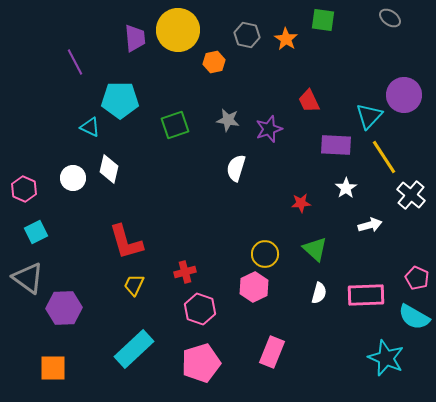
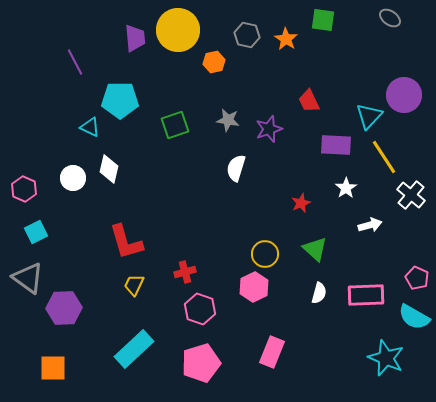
red star at (301, 203): rotated 18 degrees counterclockwise
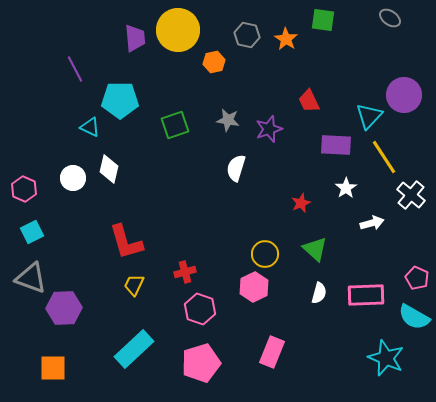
purple line at (75, 62): moved 7 px down
white arrow at (370, 225): moved 2 px right, 2 px up
cyan square at (36, 232): moved 4 px left
gray triangle at (28, 278): moved 3 px right; rotated 16 degrees counterclockwise
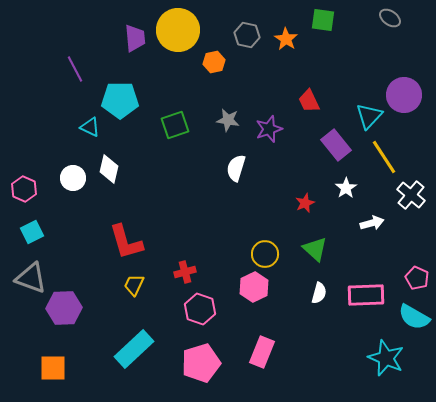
purple rectangle at (336, 145): rotated 48 degrees clockwise
red star at (301, 203): moved 4 px right
pink rectangle at (272, 352): moved 10 px left
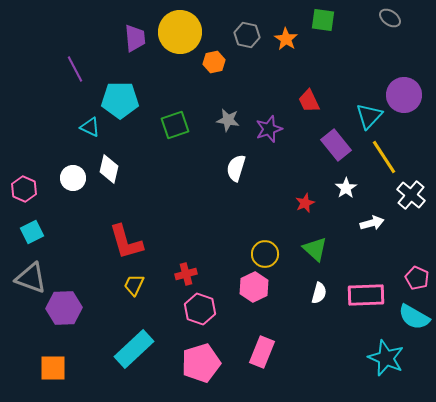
yellow circle at (178, 30): moved 2 px right, 2 px down
red cross at (185, 272): moved 1 px right, 2 px down
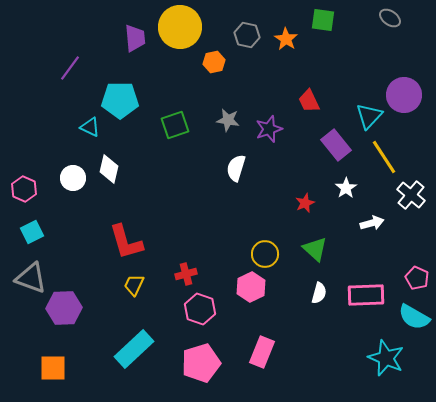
yellow circle at (180, 32): moved 5 px up
purple line at (75, 69): moved 5 px left, 1 px up; rotated 64 degrees clockwise
pink hexagon at (254, 287): moved 3 px left
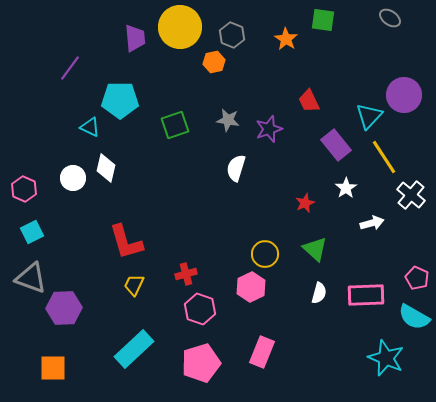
gray hexagon at (247, 35): moved 15 px left; rotated 10 degrees clockwise
white diamond at (109, 169): moved 3 px left, 1 px up
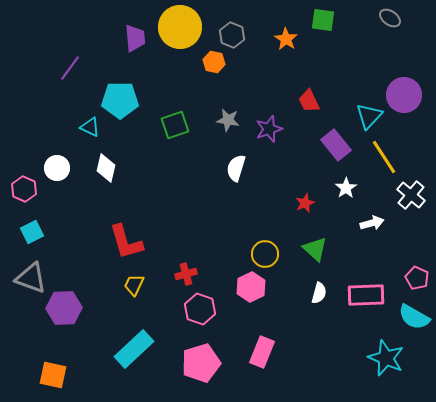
orange hexagon at (214, 62): rotated 25 degrees clockwise
white circle at (73, 178): moved 16 px left, 10 px up
orange square at (53, 368): moved 7 px down; rotated 12 degrees clockwise
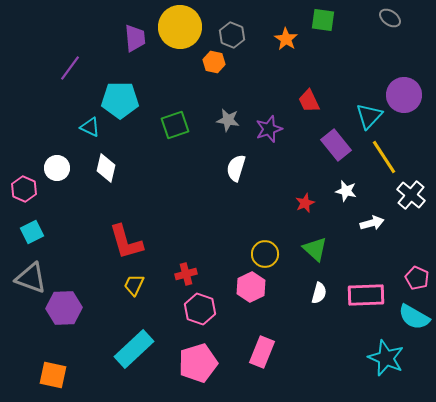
white star at (346, 188): moved 3 px down; rotated 25 degrees counterclockwise
pink pentagon at (201, 363): moved 3 px left
